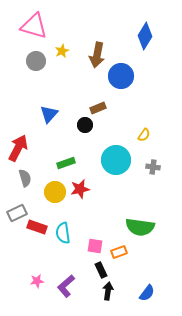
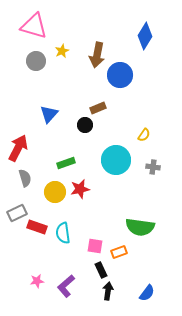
blue circle: moved 1 px left, 1 px up
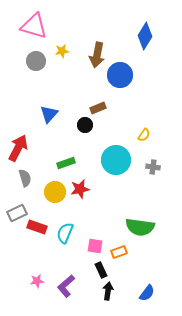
yellow star: rotated 16 degrees clockwise
cyan semicircle: moved 2 px right; rotated 30 degrees clockwise
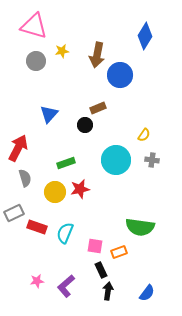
gray cross: moved 1 px left, 7 px up
gray rectangle: moved 3 px left
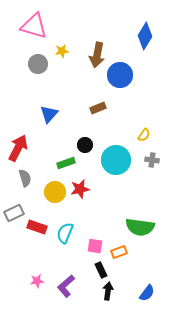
gray circle: moved 2 px right, 3 px down
black circle: moved 20 px down
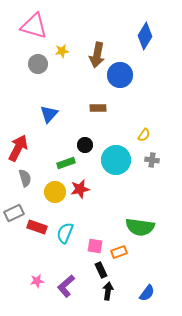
brown rectangle: rotated 21 degrees clockwise
